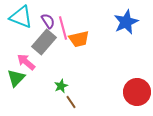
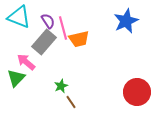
cyan triangle: moved 2 px left
blue star: moved 1 px up
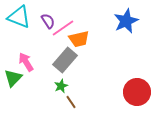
pink line: rotated 70 degrees clockwise
gray rectangle: moved 21 px right, 18 px down
pink arrow: rotated 18 degrees clockwise
green triangle: moved 3 px left
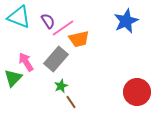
gray rectangle: moved 9 px left, 1 px up
